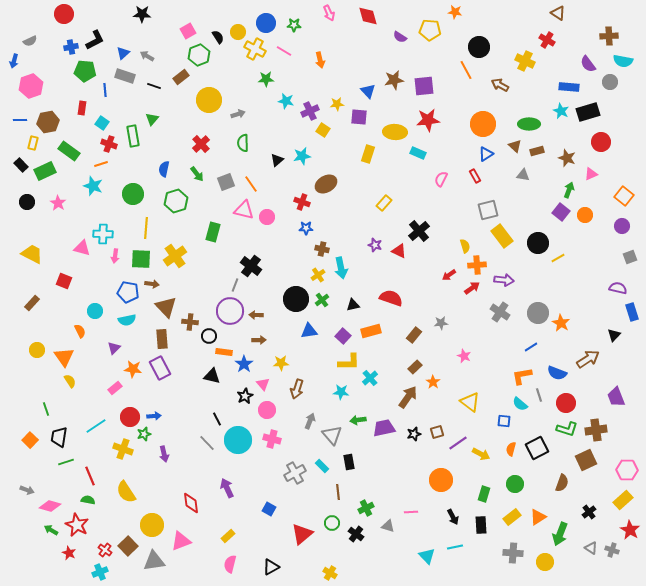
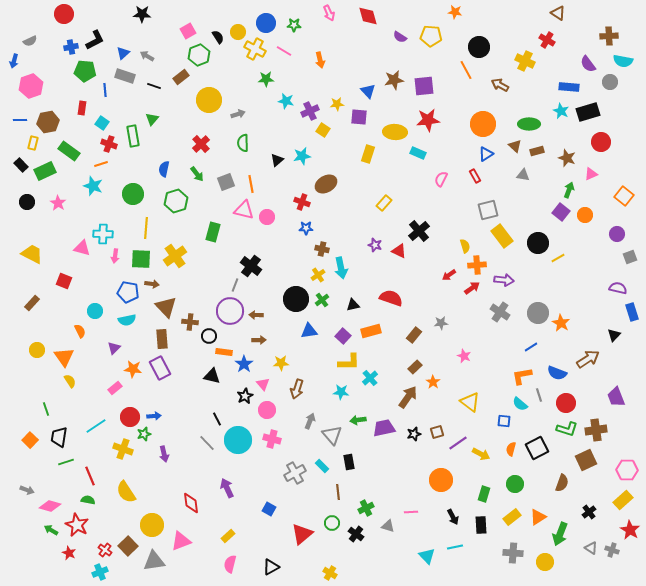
yellow pentagon at (430, 30): moved 1 px right, 6 px down
orange line at (251, 184): rotated 24 degrees clockwise
purple circle at (622, 226): moved 5 px left, 8 px down
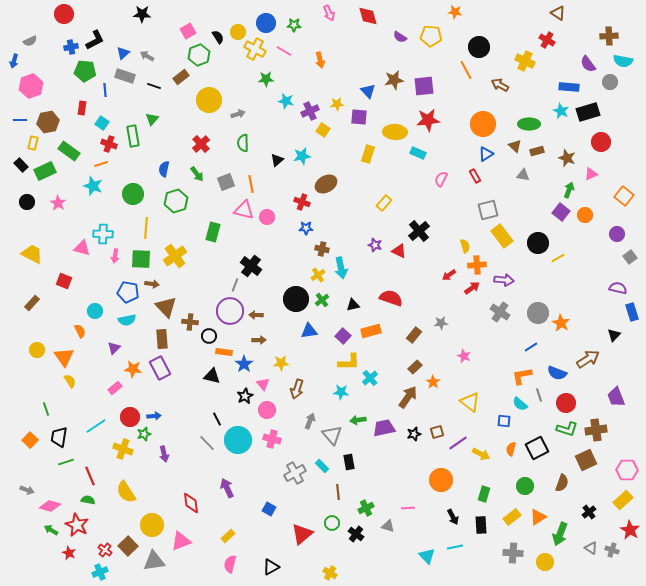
gray square at (630, 257): rotated 16 degrees counterclockwise
green circle at (515, 484): moved 10 px right, 2 px down
pink line at (411, 512): moved 3 px left, 4 px up
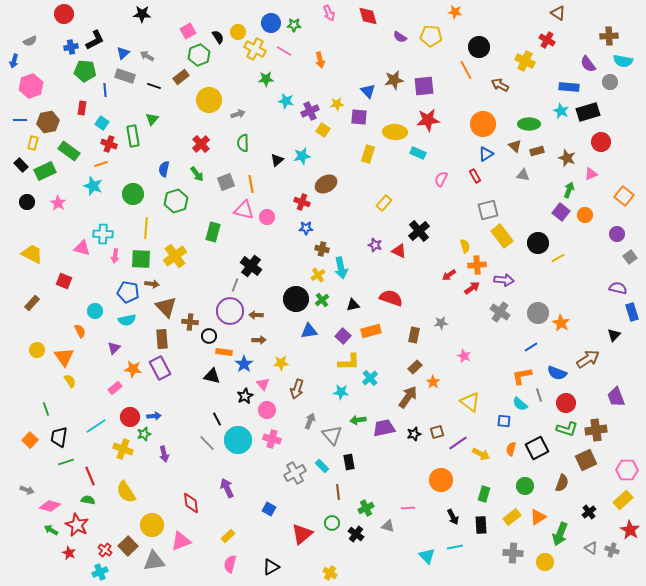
blue circle at (266, 23): moved 5 px right
brown rectangle at (414, 335): rotated 28 degrees counterclockwise
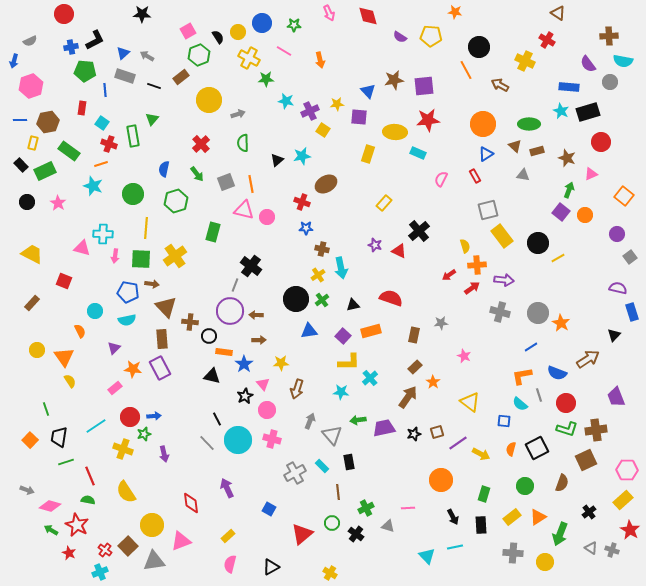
blue circle at (271, 23): moved 9 px left
yellow cross at (255, 49): moved 6 px left, 9 px down
gray cross at (500, 312): rotated 18 degrees counterclockwise
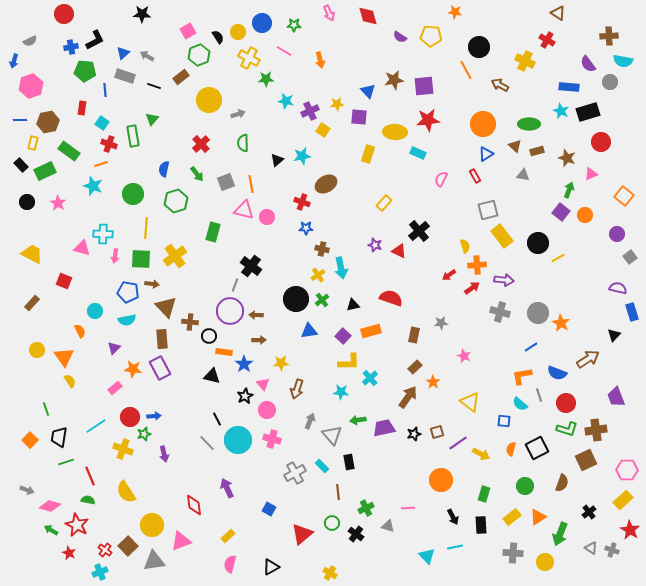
red diamond at (191, 503): moved 3 px right, 2 px down
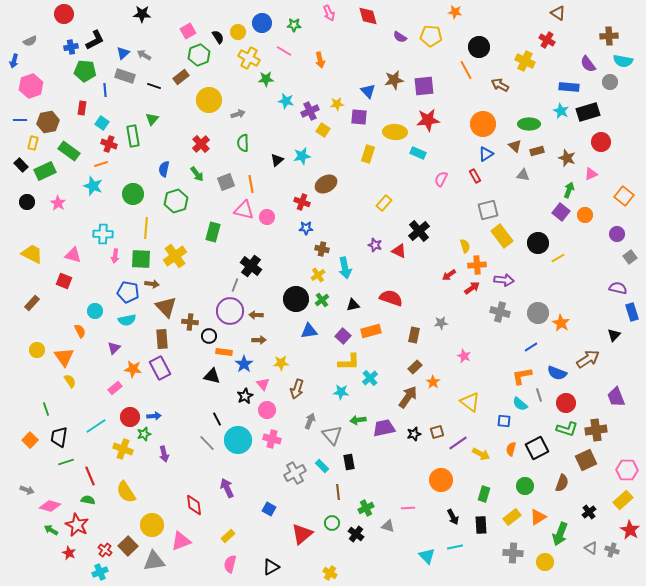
gray arrow at (147, 56): moved 3 px left, 1 px up
pink triangle at (82, 248): moved 9 px left, 7 px down
cyan arrow at (341, 268): moved 4 px right
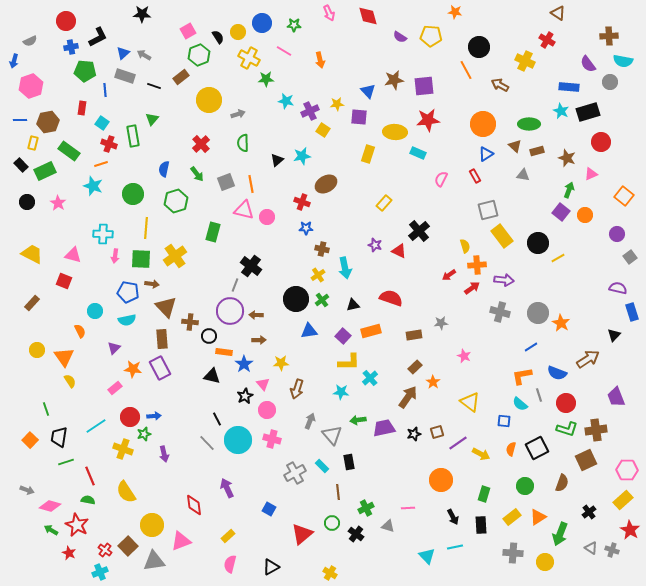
red circle at (64, 14): moved 2 px right, 7 px down
black L-shape at (95, 40): moved 3 px right, 3 px up
brown rectangle at (414, 335): rotated 70 degrees clockwise
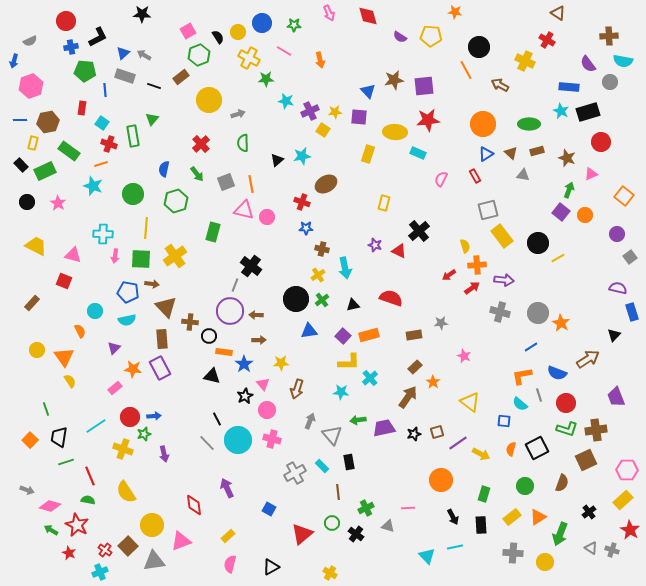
yellow star at (337, 104): moved 2 px left, 8 px down
brown triangle at (515, 146): moved 4 px left, 7 px down
yellow rectangle at (384, 203): rotated 28 degrees counterclockwise
yellow trapezoid at (32, 254): moved 4 px right, 8 px up
orange rectangle at (371, 331): moved 2 px left, 4 px down
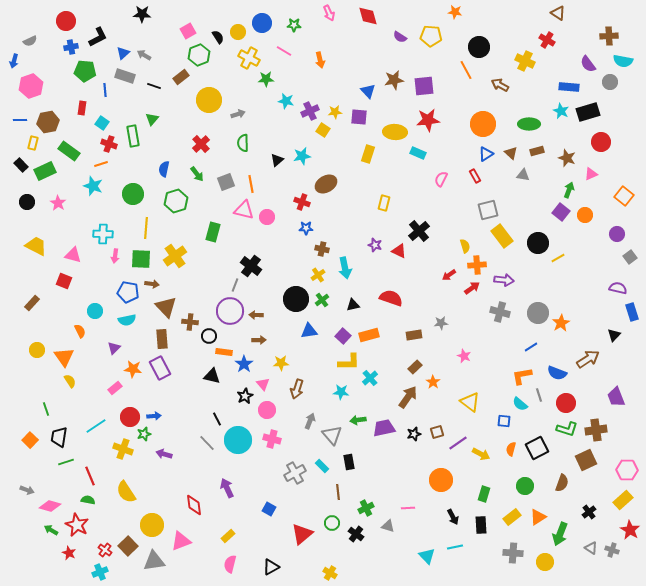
orange star at (561, 323): rotated 12 degrees clockwise
purple arrow at (164, 454): rotated 119 degrees clockwise
